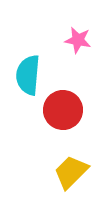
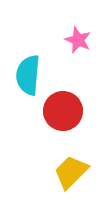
pink star: rotated 12 degrees clockwise
red circle: moved 1 px down
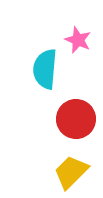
cyan semicircle: moved 17 px right, 6 px up
red circle: moved 13 px right, 8 px down
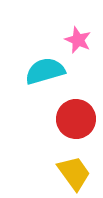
cyan semicircle: moved 2 px down; rotated 69 degrees clockwise
yellow trapezoid: moved 3 px right, 1 px down; rotated 99 degrees clockwise
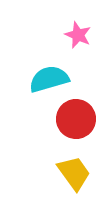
pink star: moved 5 px up
cyan semicircle: moved 4 px right, 8 px down
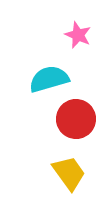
yellow trapezoid: moved 5 px left
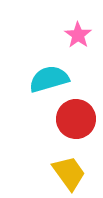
pink star: rotated 12 degrees clockwise
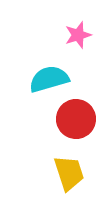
pink star: rotated 20 degrees clockwise
yellow trapezoid: rotated 18 degrees clockwise
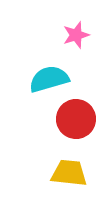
pink star: moved 2 px left
yellow trapezoid: rotated 66 degrees counterclockwise
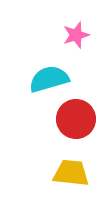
yellow trapezoid: moved 2 px right
